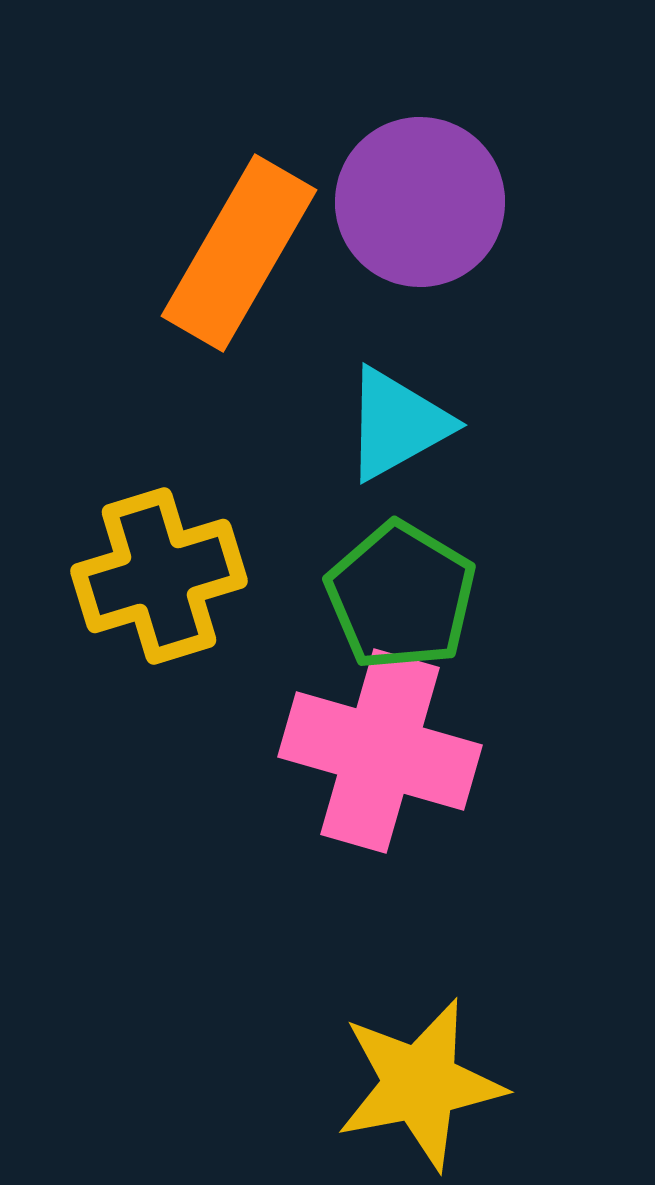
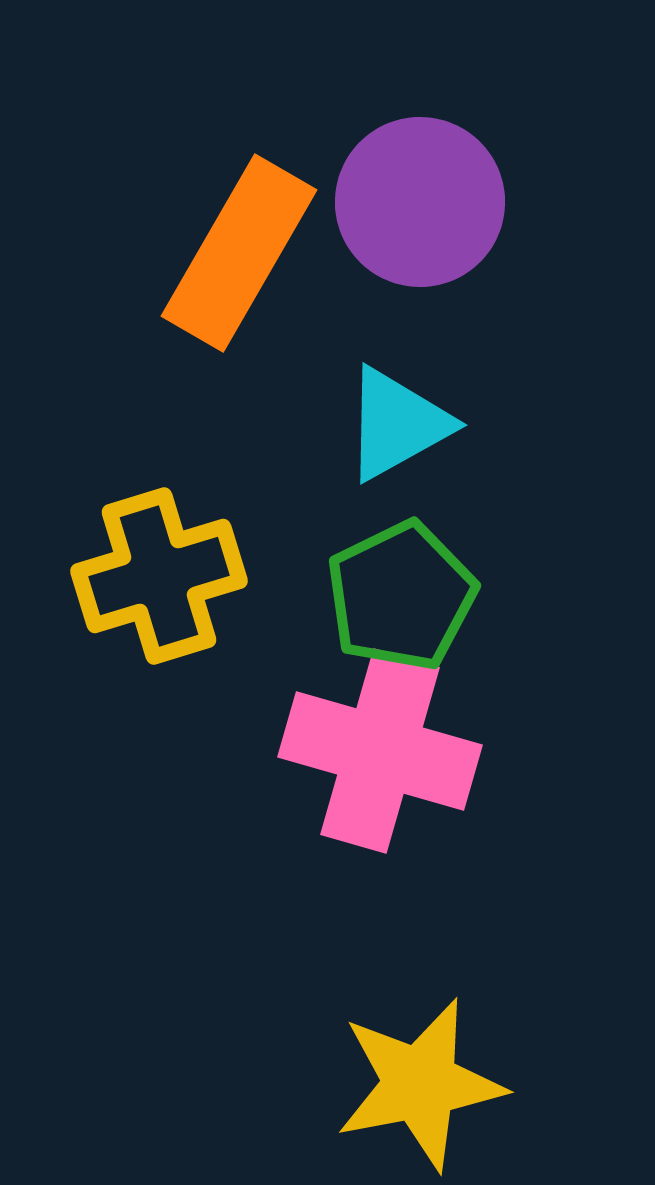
green pentagon: rotated 15 degrees clockwise
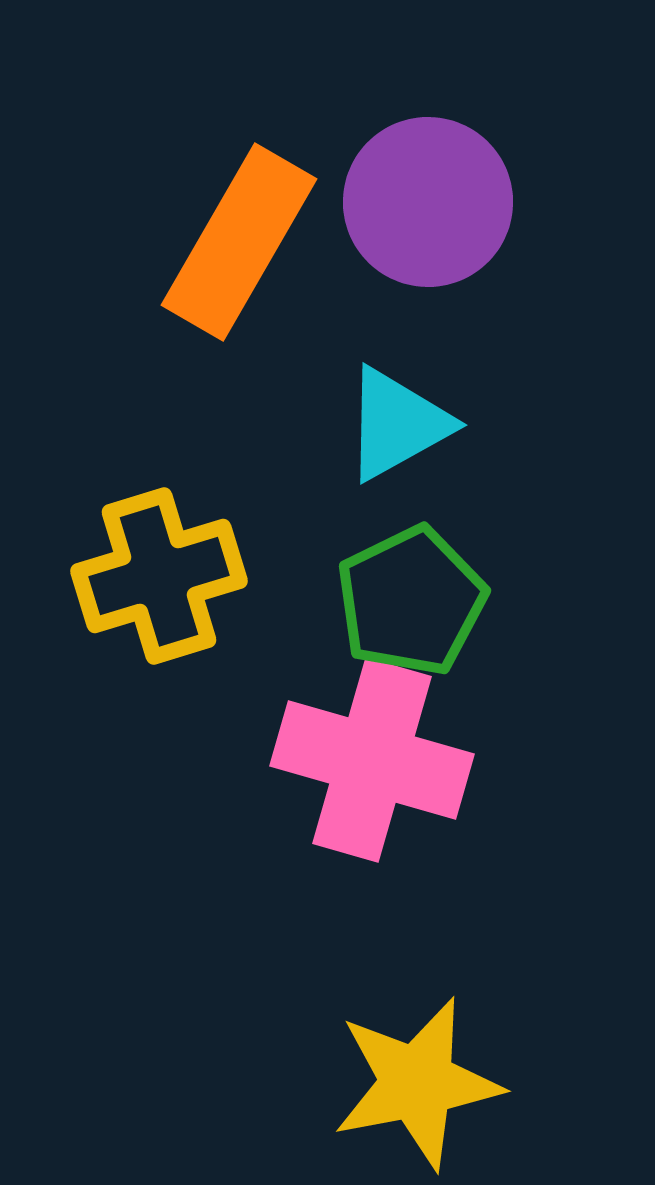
purple circle: moved 8 px right
orange rectangle: moved 11 px up
green pentagon: moved 10 px right, 5 px down
pink cross: moved 8 px left, 9 px down
yellow star: moved 3 px left, 1 px up
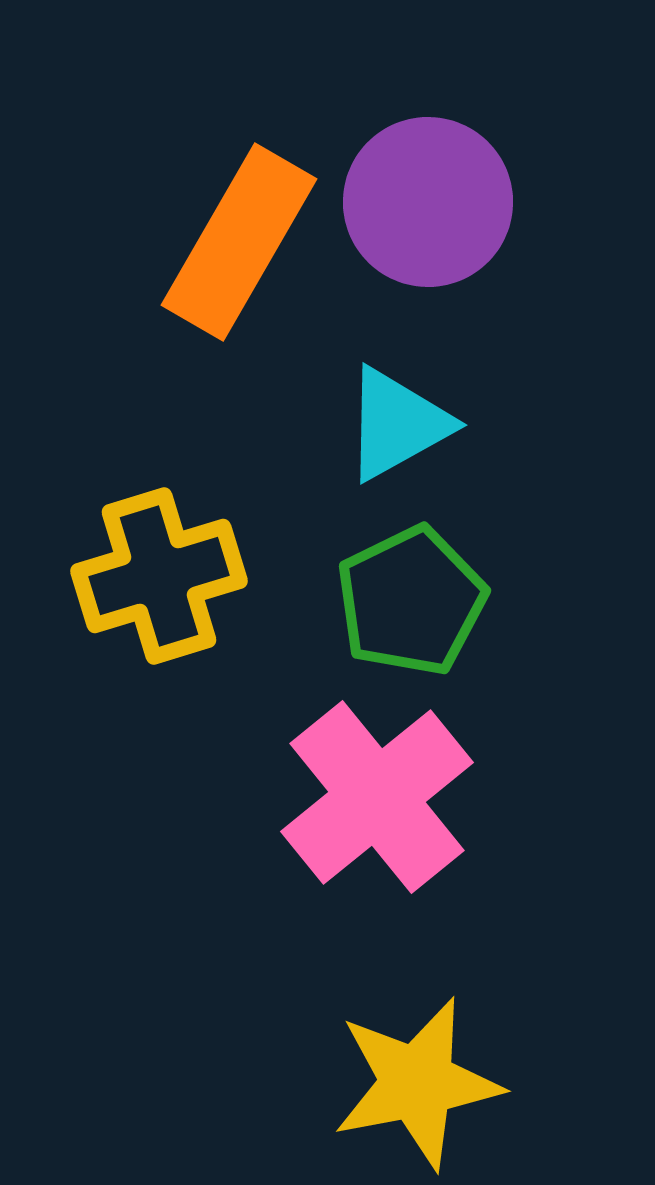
pink cross: moved 5 px right, 37 px down; rotated 35 degrees clockwise
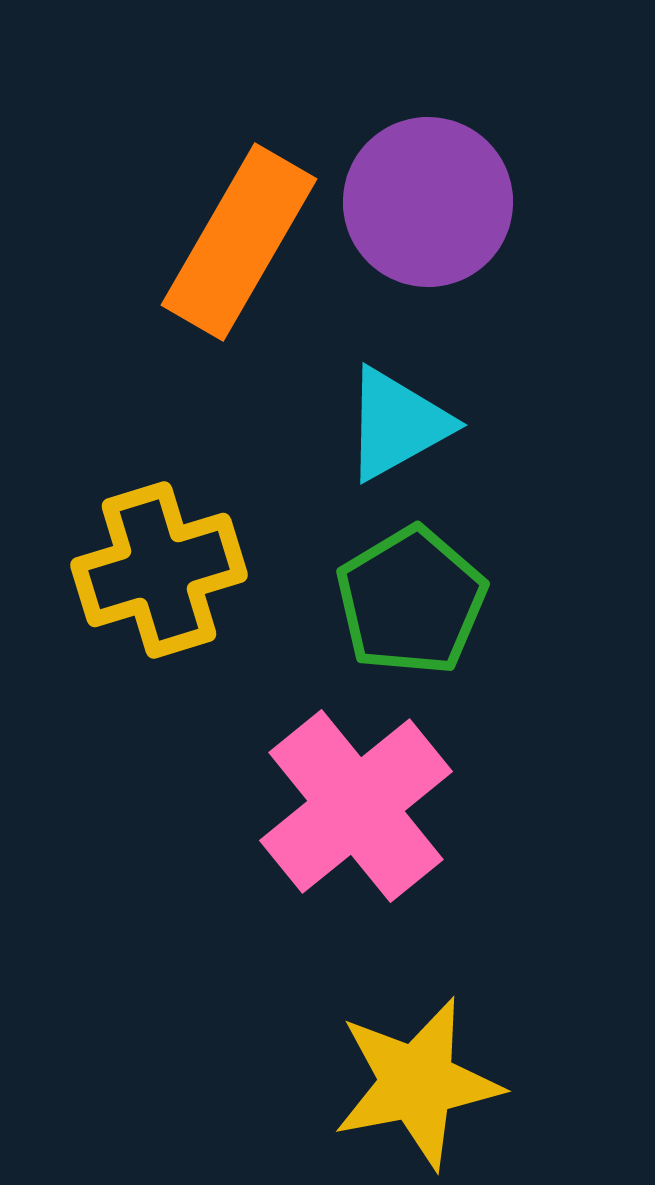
yellow cross: moved 6 px up
green pentagon: rotated 5 degrees counterclockwise
pink cross: moved 21 px left, 9 px down
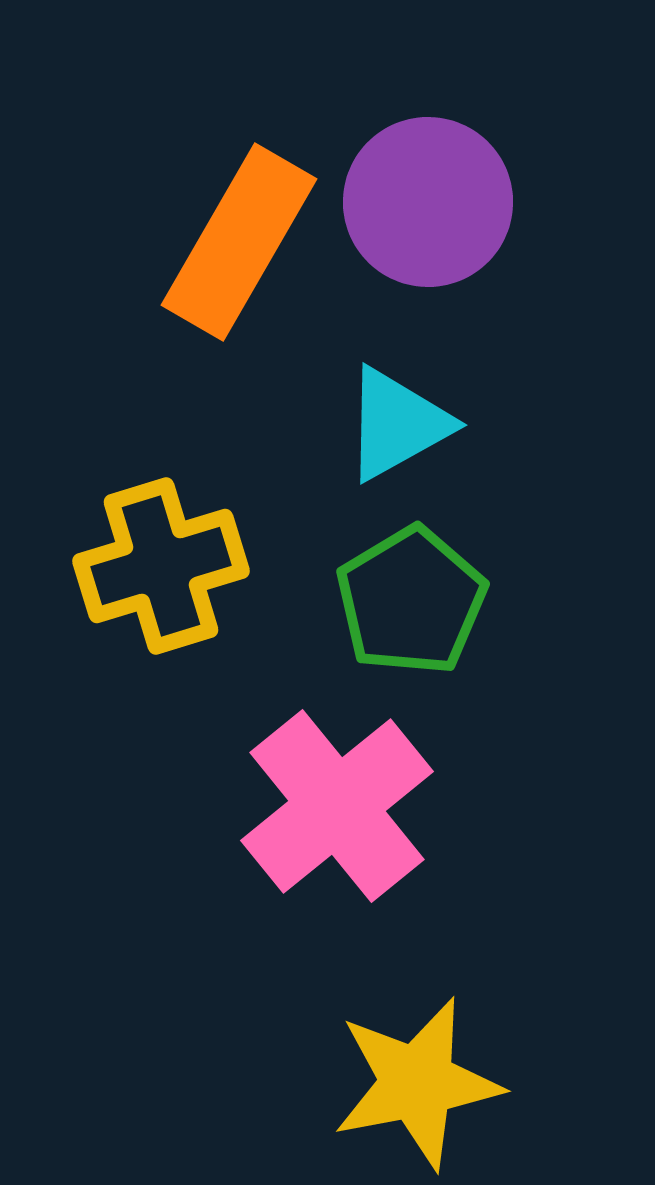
yellow cross: moved 2 px right, 4 px up
pink cross: moved 19 px left
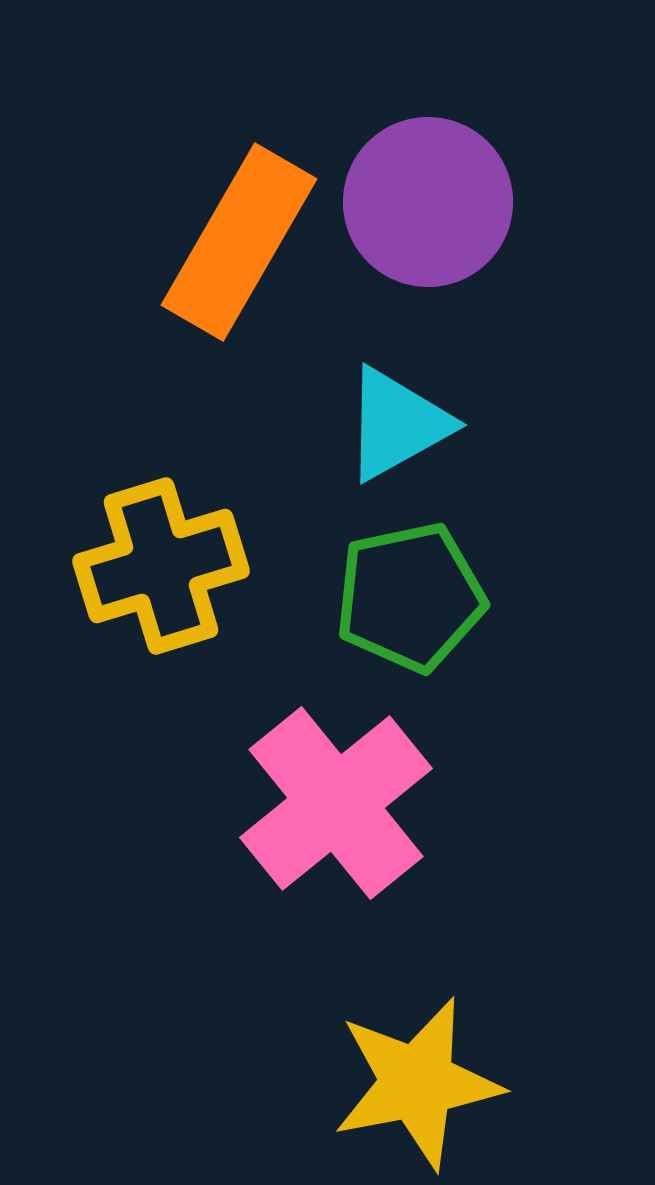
green pentagon: moved 1 px left, 4 px up; rotated 19 degrees clockwise
pink cross: moved 1 px left, 3 px up
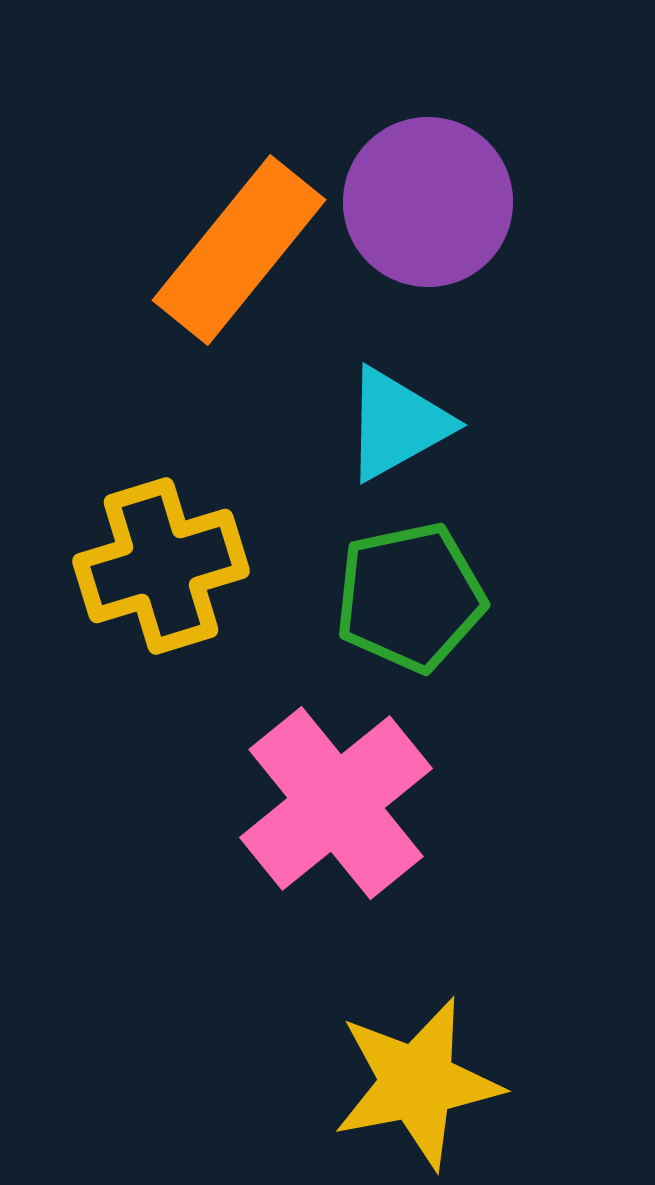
orange rectangle: moved 8 px down; rotated 9 degrees clockwise
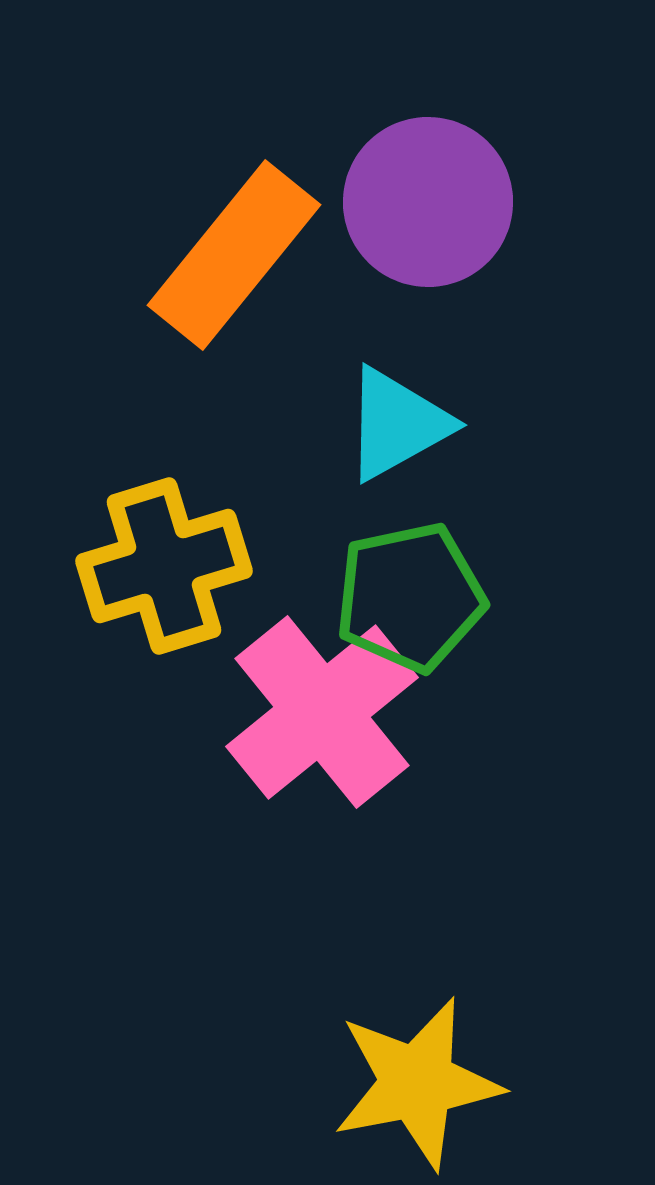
orange rectangle: moved 5 px left, 5 px down
yellow cross: moved 3 px right
pink cross: moved 14 px left, 91 px up
